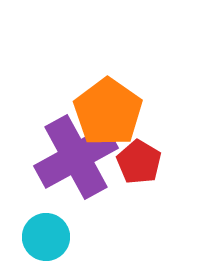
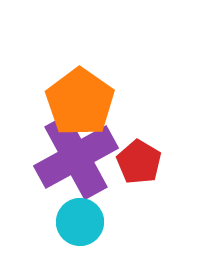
orange pentagon: moved 28 px left, 10 px up
cyan circle: moved 34 px right, 15 px up
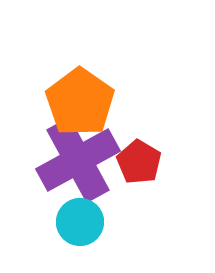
purple cross: moved 2 px right, 3 px down
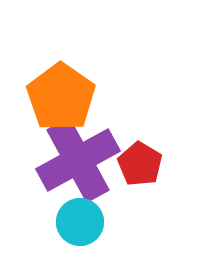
orange pentagon: moved 19 px left, 5 px up
red pentagon: moved 1 px right, 2 px down
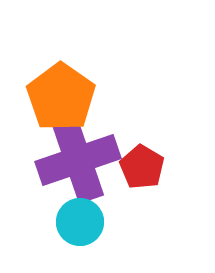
purple cross: rotated 10 degrees clockwise
red pentagon: moved 2 px right, 3 px down
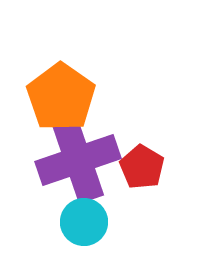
cyan circle: moved 4 px right
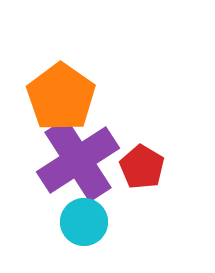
purple cross: rotated 14 degrees counterclockwise
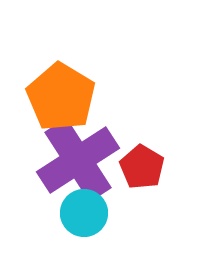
orange pentagon: rotated 4 degrees counterclockwise
cyan circle: moved 9 px up
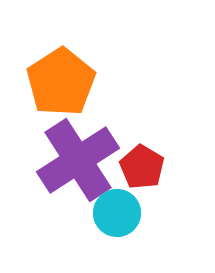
orange pentagon: moved 15 px up; rotated 8 degrees clockwise
cyan circle: moved 33 px right
